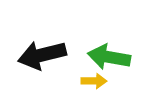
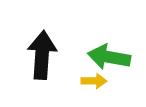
black arrow: rotated 108 degrees clockwise
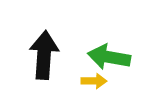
black arrow: moved 2 px right
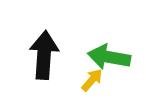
yellow arrow: moved 2 px left, 1 px up; rotated 50 degrees counterclockwise
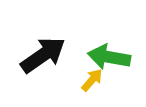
black arrow: moved 1 px left; rotated 51 degrees clockwise
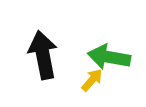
black arrow: rotated 66 degrees counterclockwise
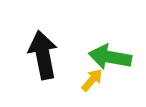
green arrow: moved 1 px right
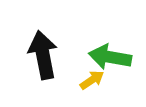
yellow arrow: rotated 15 degrees clockwise
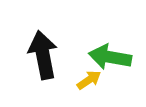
yellow arrow: moved 3 px left
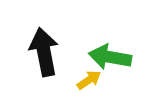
black arrow: moved 1 px right, 3 px up
